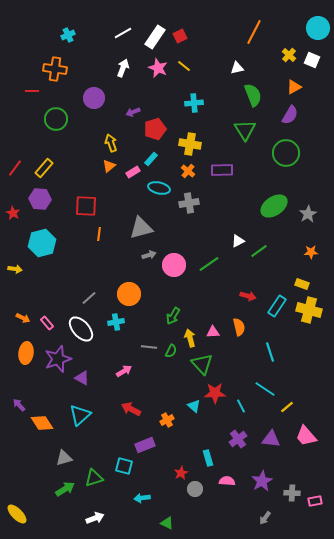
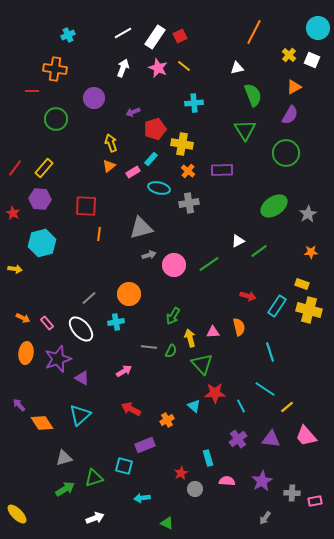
yellow cross at (190, 144): moved 8 px left
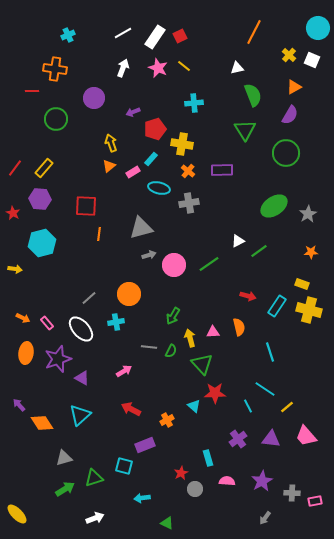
cyan line at (241, 406): moved 7 px right
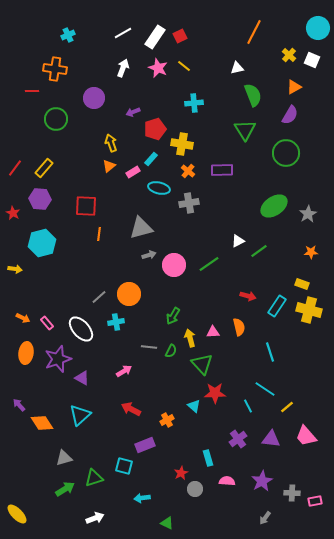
gray line at (89, 298): moved 10 px right, 1 px up
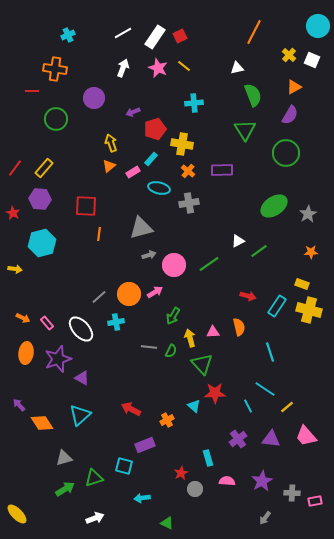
cyan circle at (318, 28): moved 2 px up
pink arrow at (124, 371): moved 31 px right, 79 px up
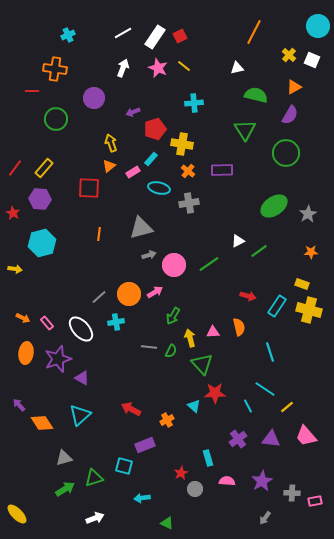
green semicircle at (253, 95): moved 3 px right; rotated 55 degrees counterclockwise
red square at (86, 206): moved 3 px right, 18 px up
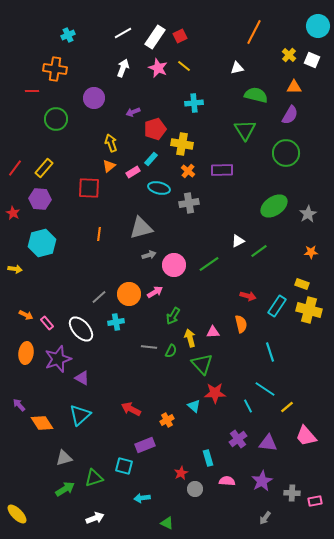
orange triangle at (294, 87): rotated 28 degrees clockwise
orange arrow at (23, 318): moved 3 px right, 3 px up
orange semicircle at (239, 327): moved 2 px right, 3 px up
purple triangle at (271, 439): moved 3 px left, 4 px down
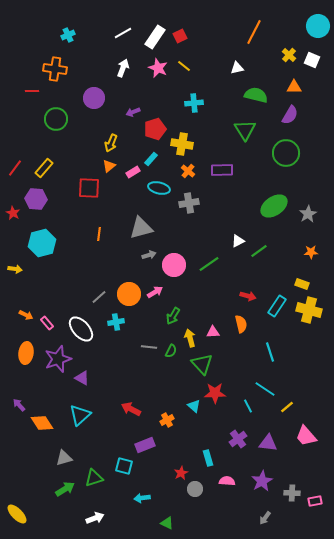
yellow arrow at (111, 143): rotated 138 degrees counterclockwise
purple hexagon at (40, 199): moved 4 px left
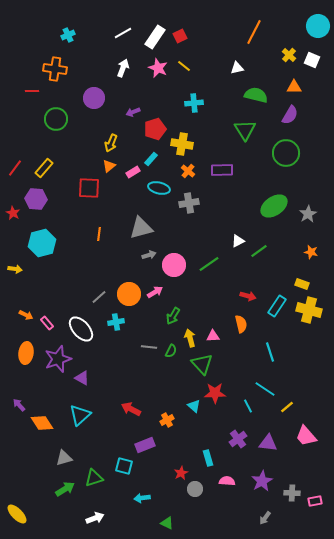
orange star at (311, 252): rotated 16 degrees clockwise
pink triangle at (213, 332): moved 4 px down
